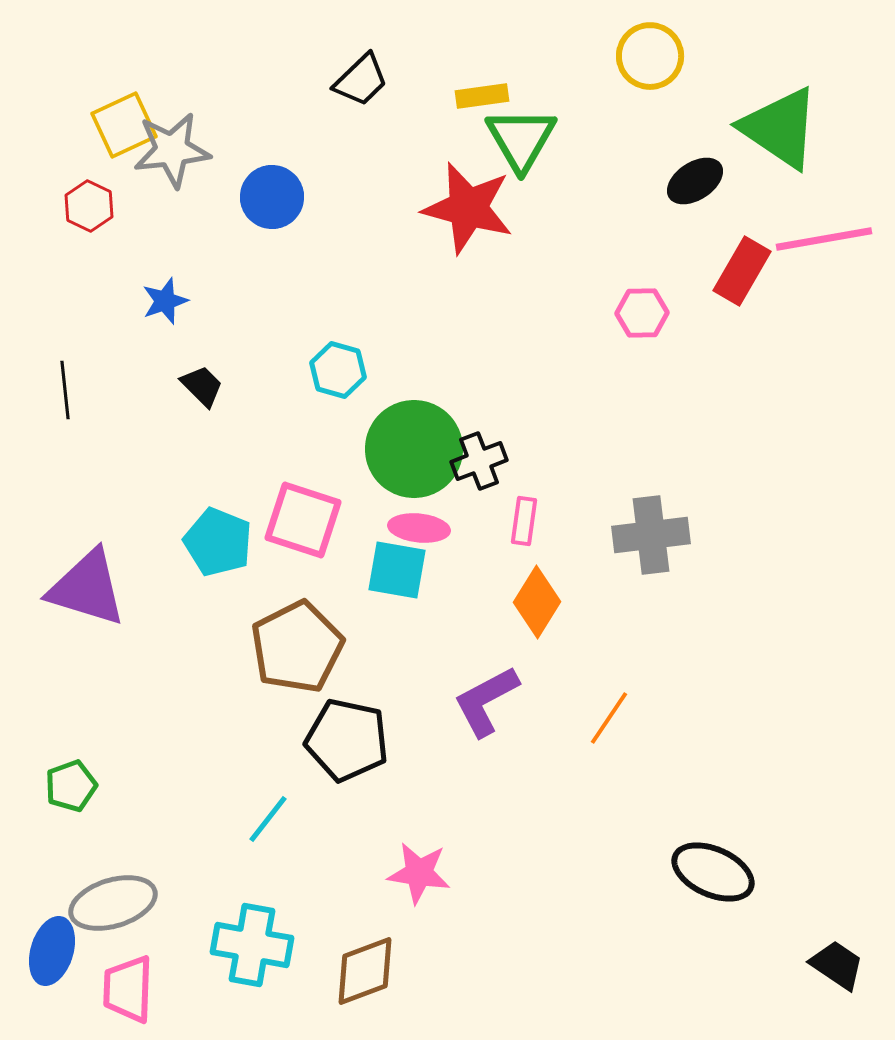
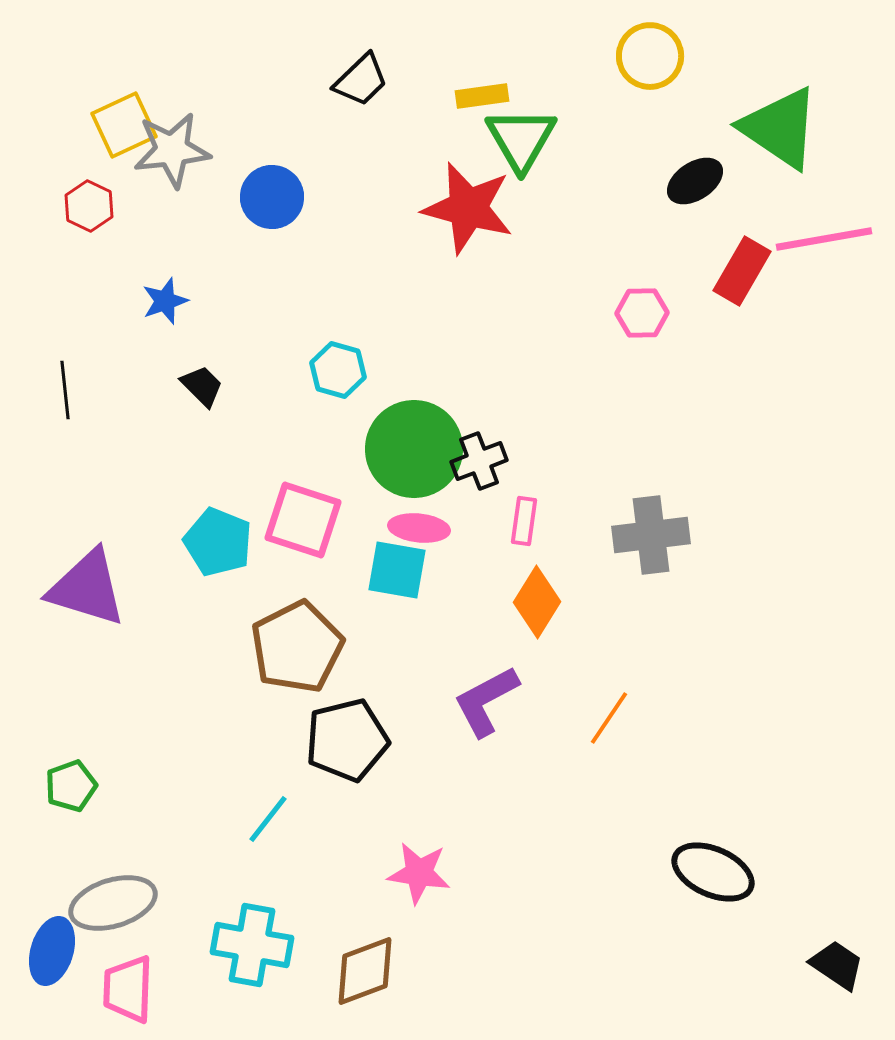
black pentagon at (347, 740): rotated 26 degrees counterclockwise
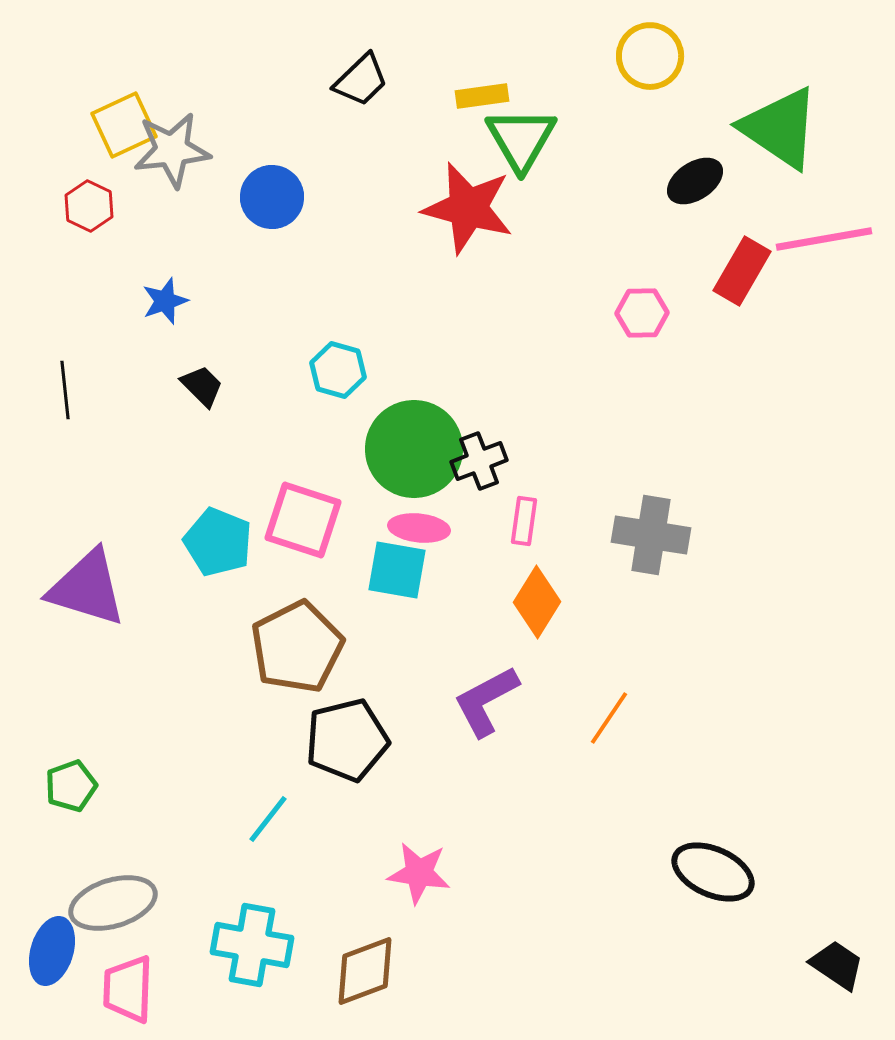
gray cross at (651, 535): rotated 16 degrees clockwise
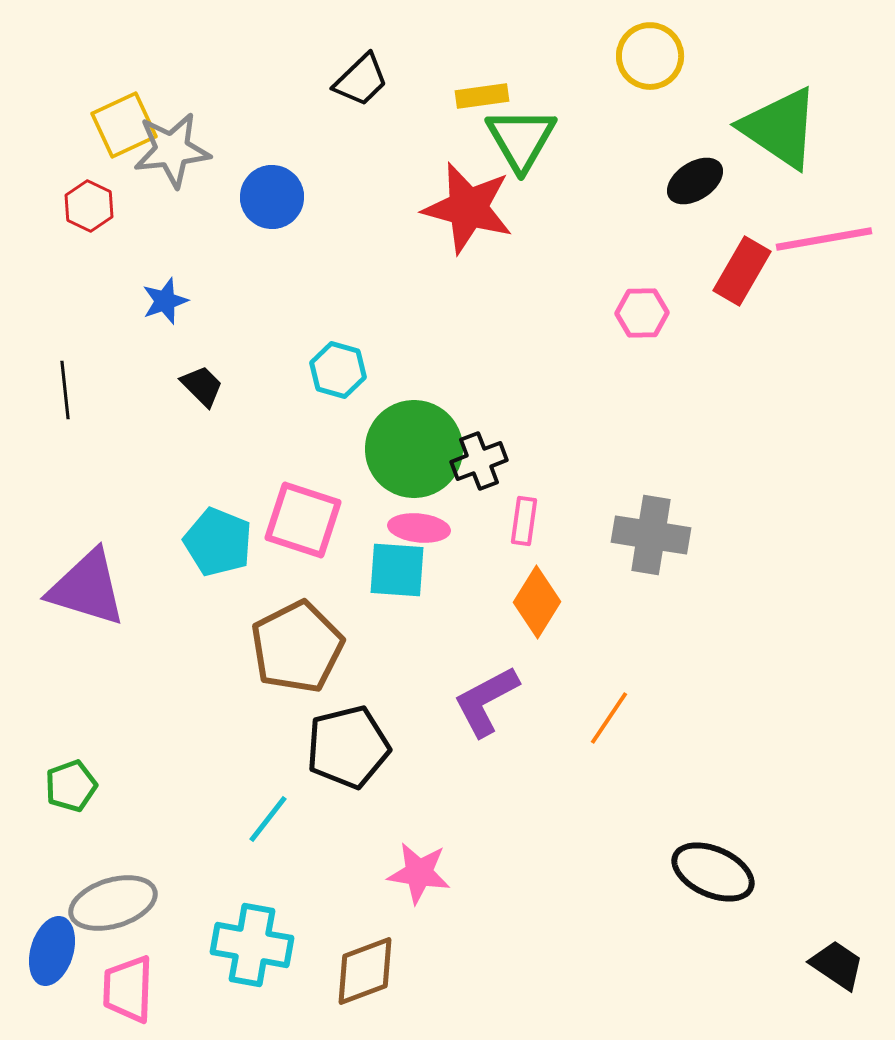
cyan square at (397, 570): rotated 6 degrees counterclockwise
black pentagon at (347, 740): moved 1 px right, 7 px down
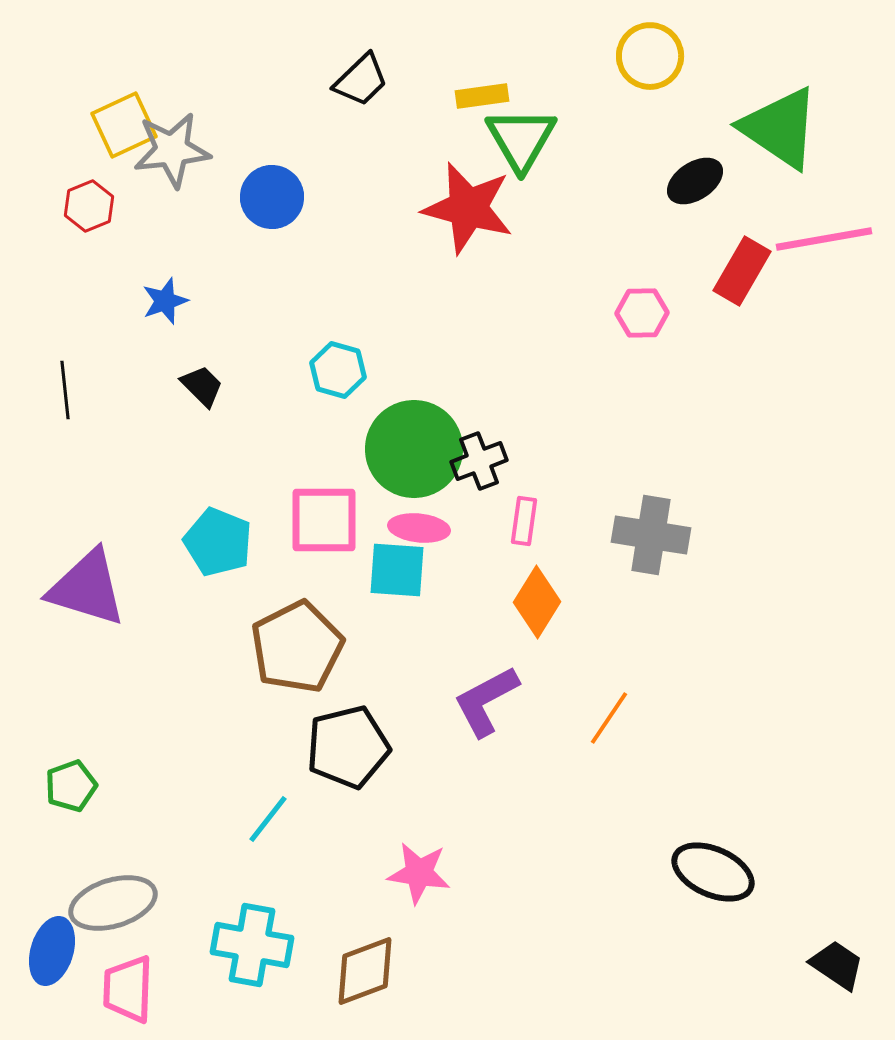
red hexagon at (89, 206): rotated 12 degrees clockwise
pink square at (303, 520): moved 21 px right; rotated 18 degrees counterclockwise
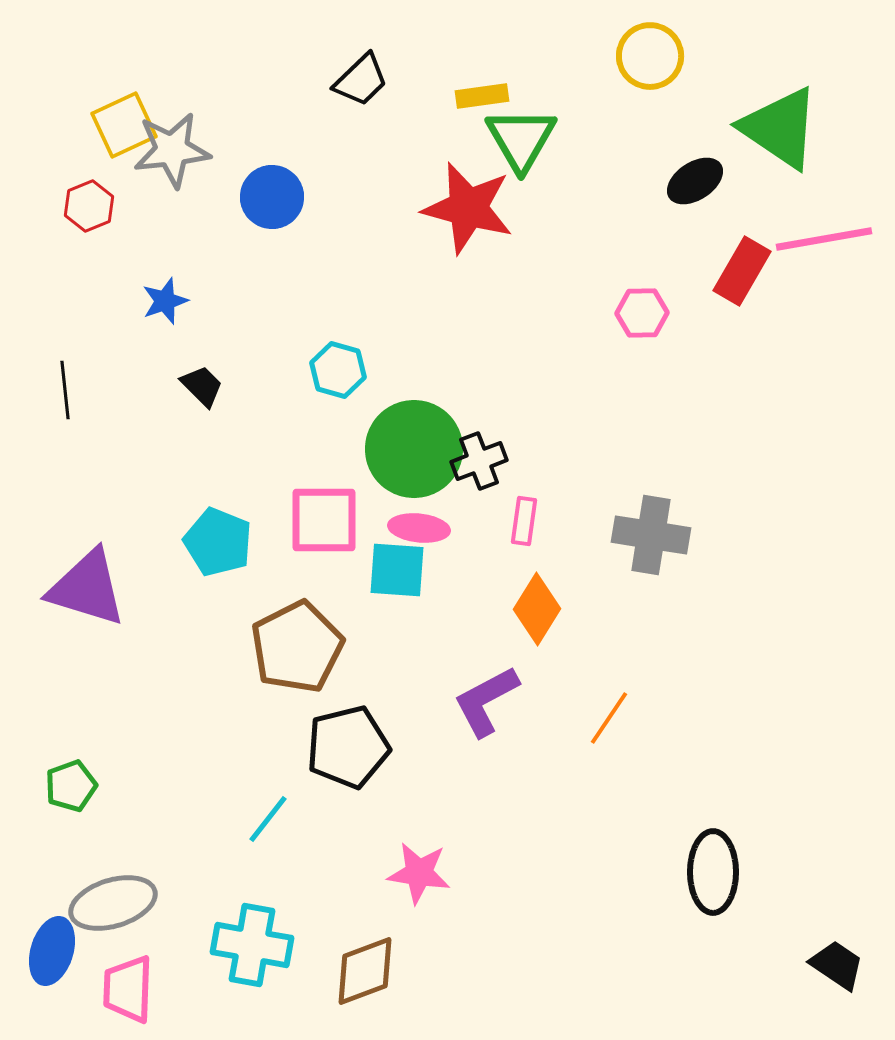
orange diamond at (537, 602): moved 7 px down
black ellipse at (713, 872): rotated 66 degrees clockwise
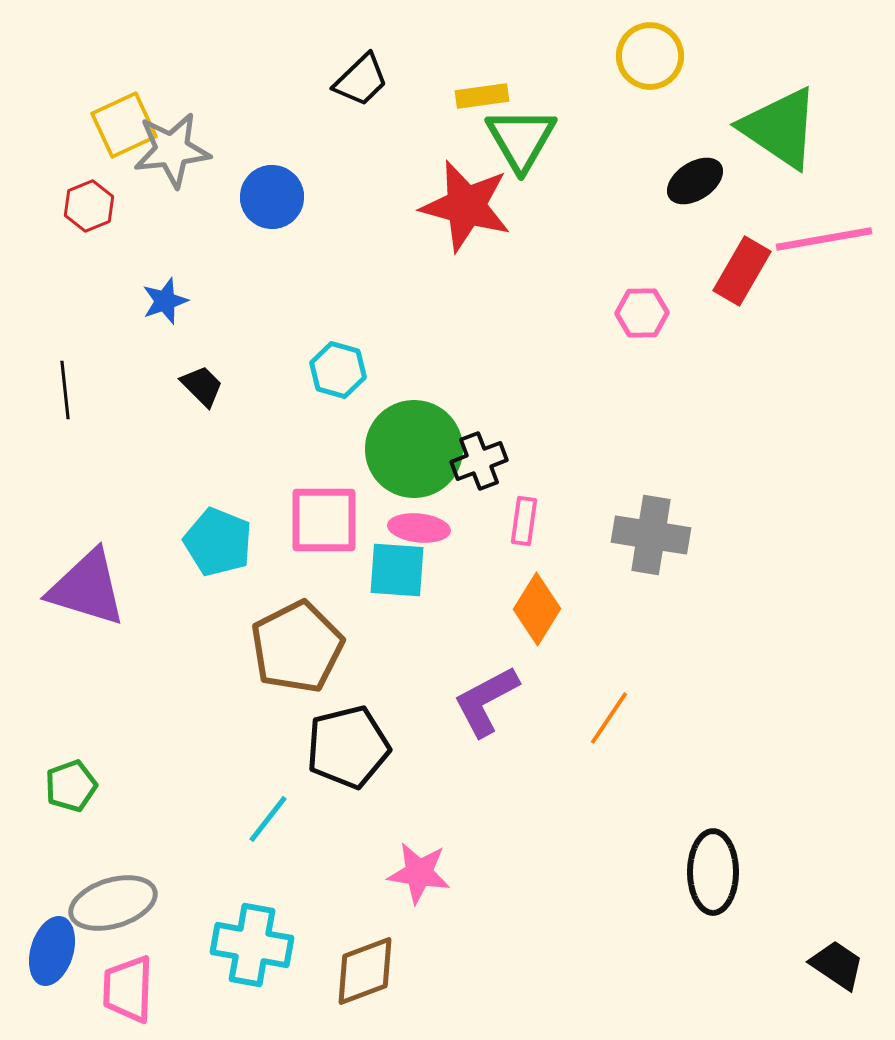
red star at (468, 208): moved 2 px left, 2 px up
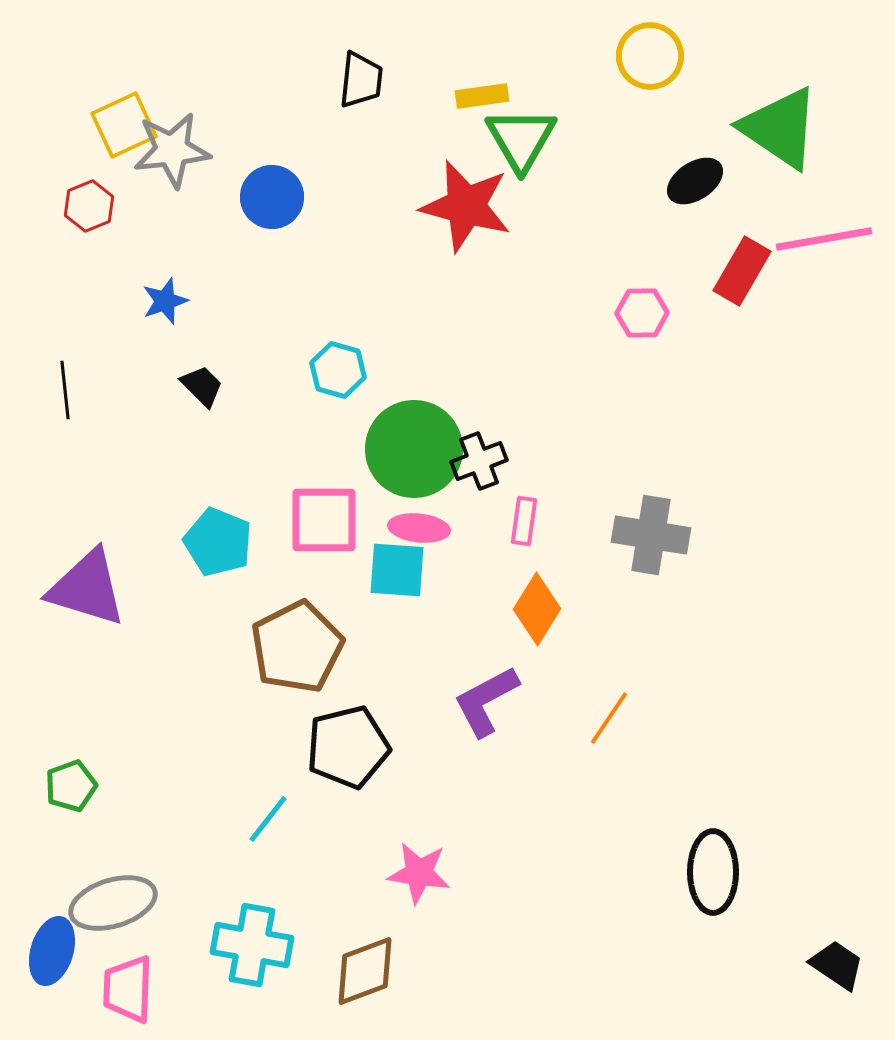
black trapezoid at (361, 80): rotated 40 degrees counterclockwise
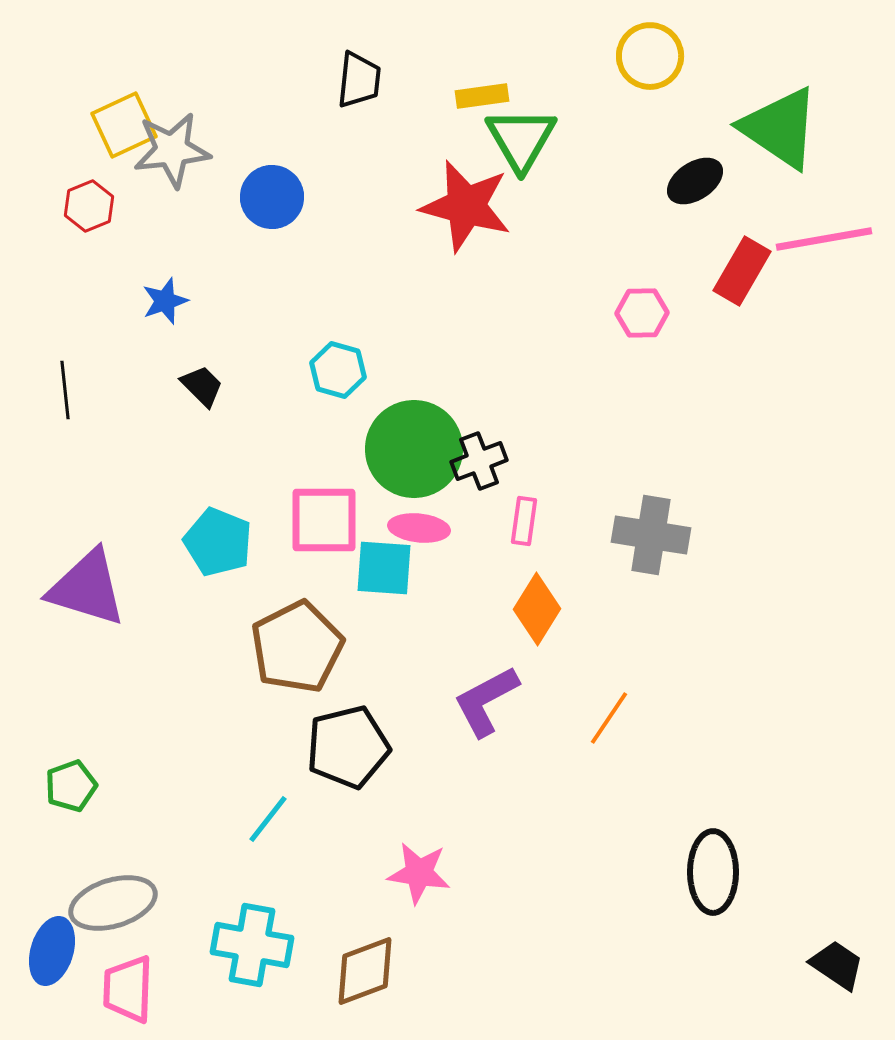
black trapezoid at (361, 80): moved 2 px left
cyan square at (397, 570): moved 13 px left, 2 px up
